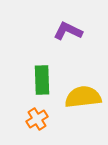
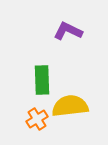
yellow semicircle: moved 13 px left, 9 px down
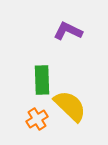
yellow semicircle: rotated 51 degrees clockwise
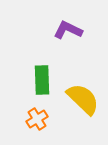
purple L-shape: moved 1 px up
yellow semicircle: moved 13 px right, 7 px up
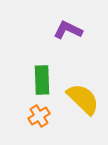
orange cross: moved 2 px right, 3 px up
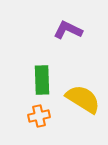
yellow semicircle: rotated 12 degrees counterclockwise
orange cross: rotated 20 degrees clockwise
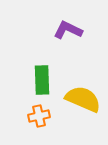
yellow semicircle: rotated 9 degrees counterclockwise
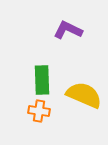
yellow semicircle: moved 1 px right, 4 px up
orange cross: moved 5 px up; rotated 20 degrees clockwise
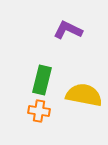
green rectangle: rotated 16 degrees clockwise
yellow semicircle: rotated 12 degrees counterclockwise
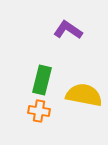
purple L-shape: rotated 8 degrees clockwise
